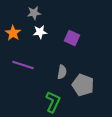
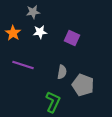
gray star: moved 1 px left, 1 px up
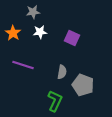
green L-shape: moved 2 px right, 1 px up
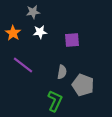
purple square: moved 2 px down; rotated 28 degrees counterclockwise
purple line: rotated 20 degrees clockwise
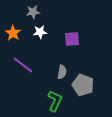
purple square: moved 1 px up
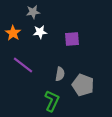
gray semicircle: moved 2 px left, 2 px down
green L-shape: moved 3 px left
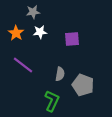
orange star: moved 3 px right
